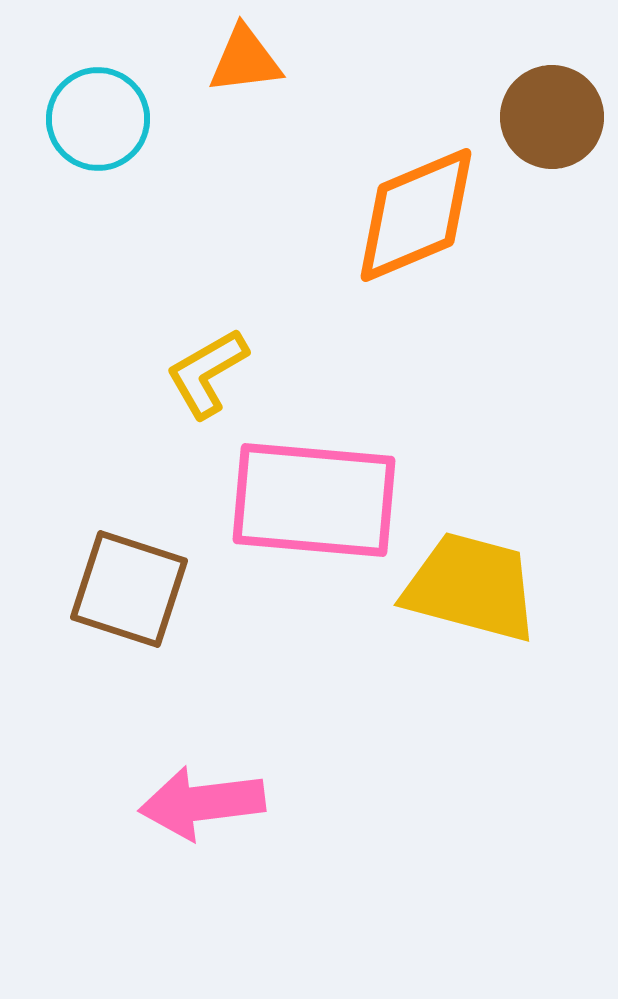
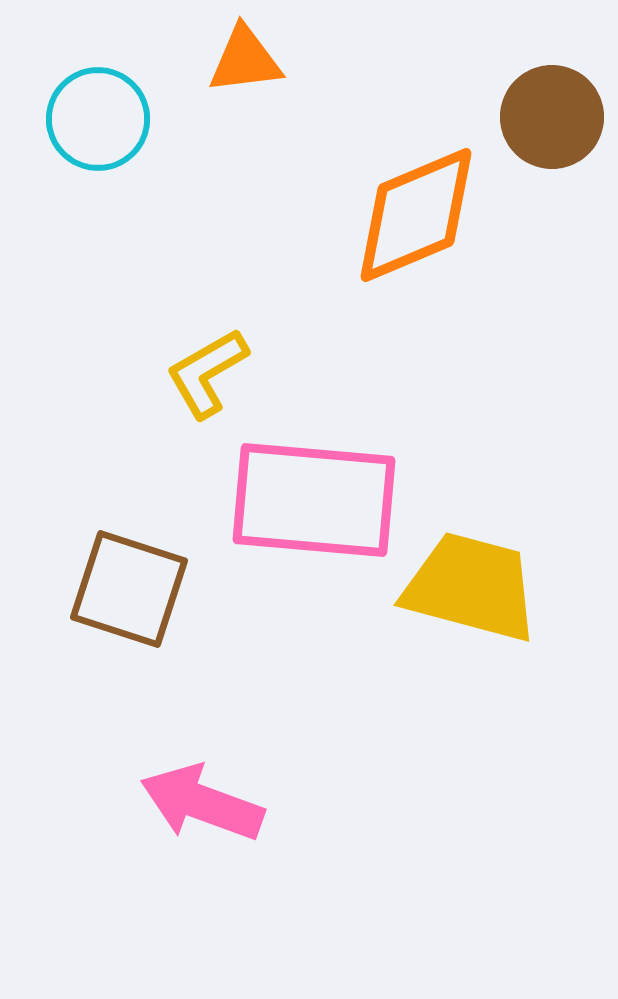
pink arrow: rotated 27 degrees clockwise
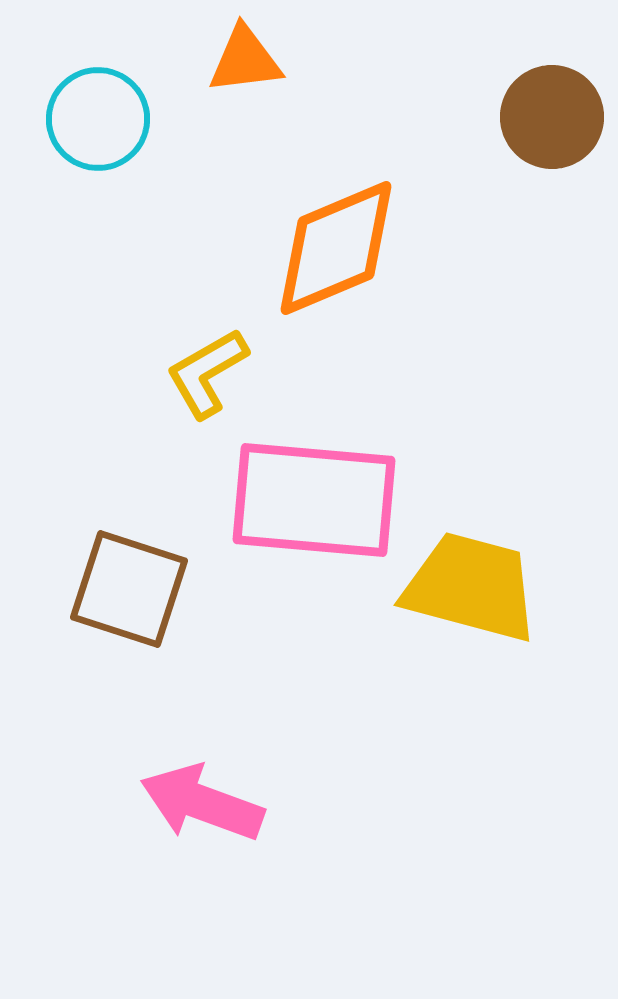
orange diamond: moved 80 px left, 33 px down
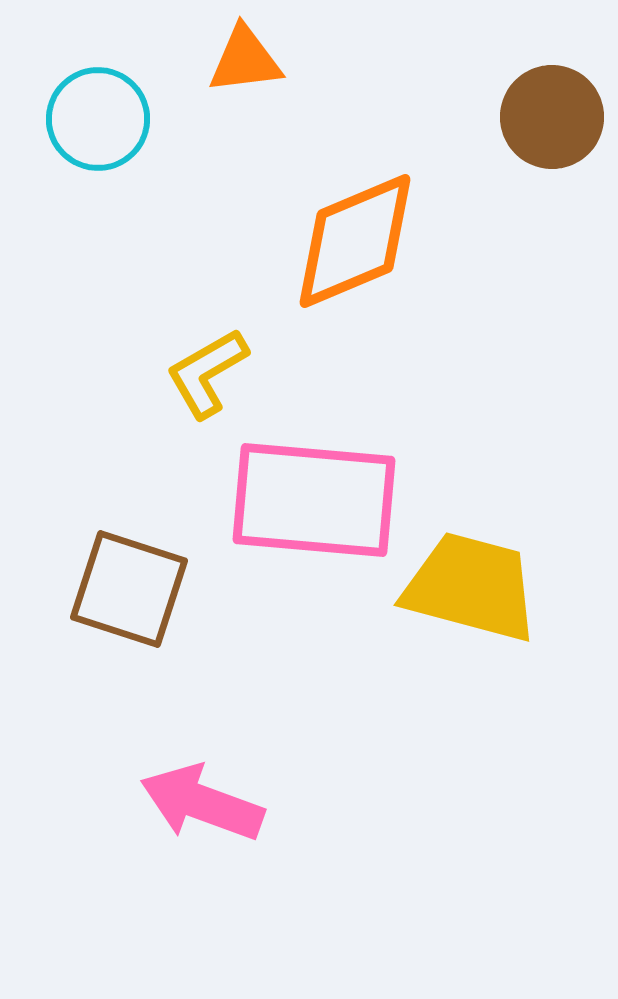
orange diamond: moved 19 px right, 7 px up
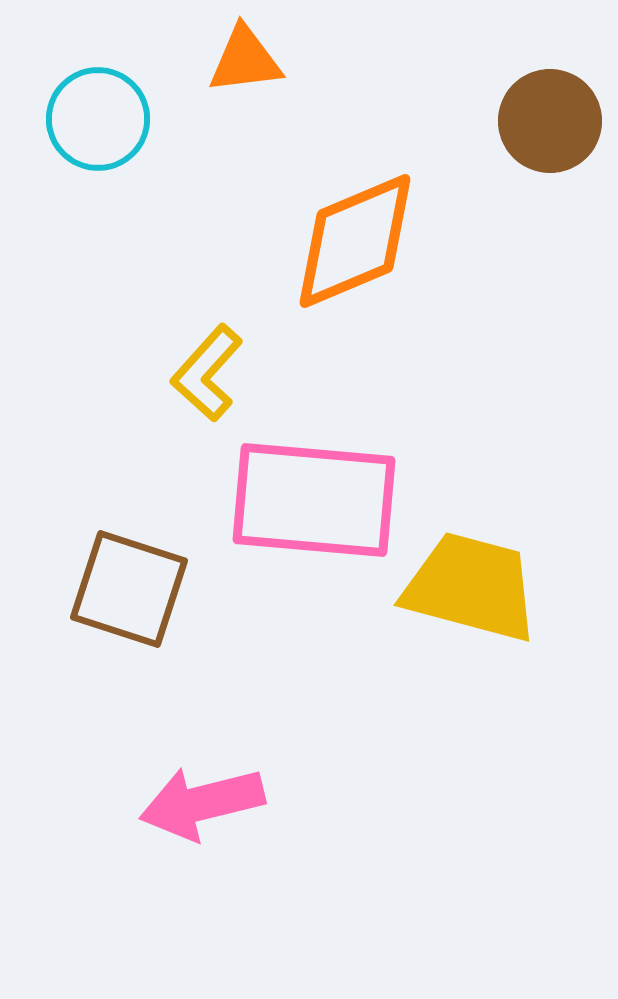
brown circle: moved 2 px left, 4 px down
yellow L-shape: rotated 18 degrees counterclockwise
pink arrow: rotated 34 degrees counterclockwise
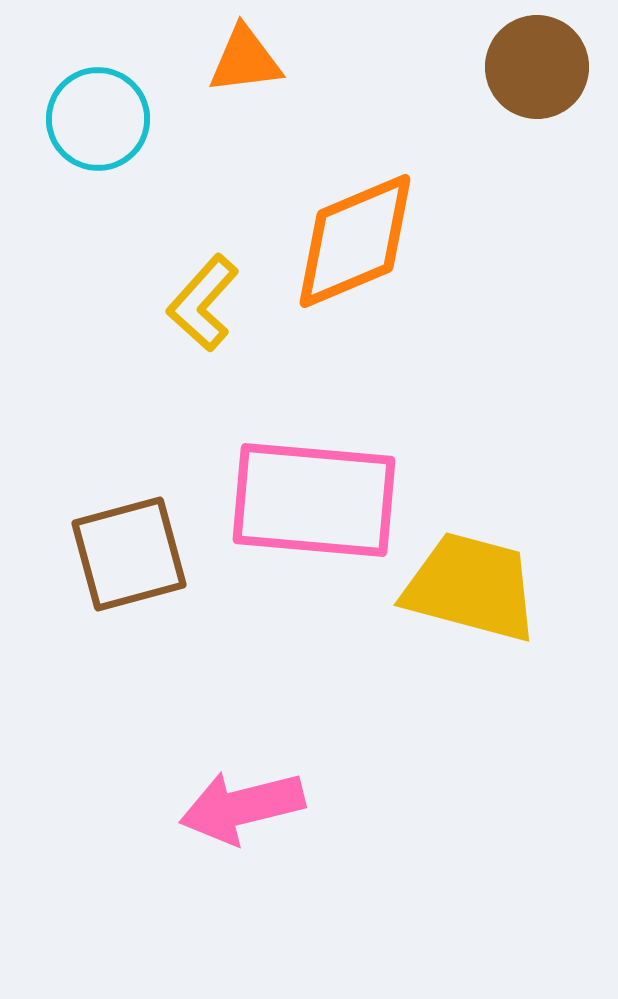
brown circle: moved 13 px left, 54 px up
yellow L-shape: moved 4 px left, 70 px up
brown square: moved 35 px up; rotated 33 degrees counterclockwise
pink arrow: moved 40 px right, 4 px down
